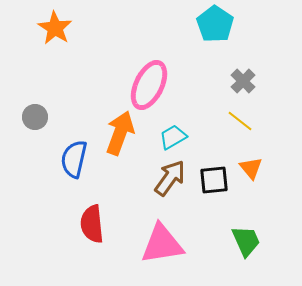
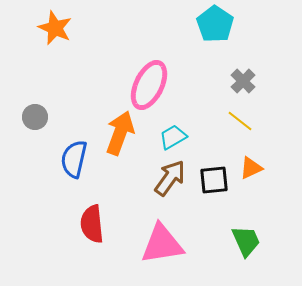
orange star: rotated 8 degrees counterclockwise
orange triangle: rotated 45 degrees clockwise
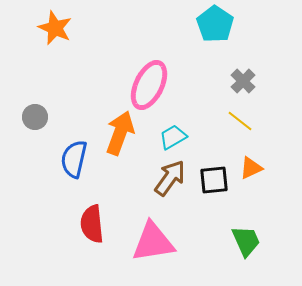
pink triangle: moved 9 px left, 2 px up
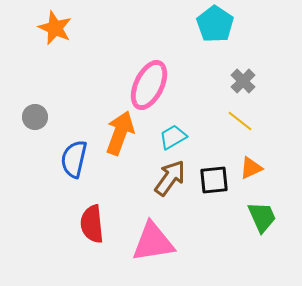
green trapezoid: moved 16 px right, 24 px up
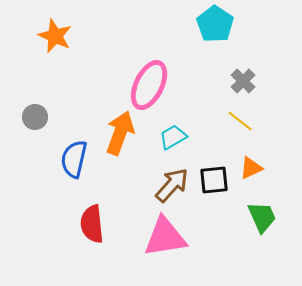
orange star: moved 8 px down
brown arrow: moved 2 px right, 7 px down; rotated 6 degrees clockwise
pink triangle: moved 12 px right, 5 px up
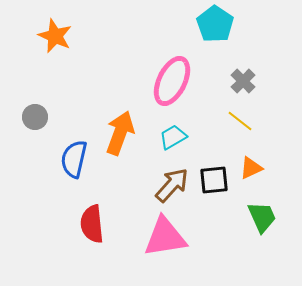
pink ellipse: moved 23 px right, 4 px up
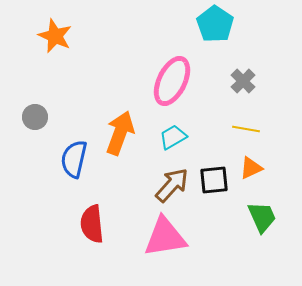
yellow line: moved 6 px right, 8 px down; rotated 28 degrees counterclockwise
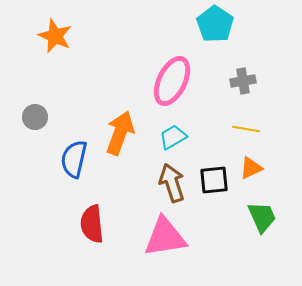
gray cross: rotated 35 degrees clockwise
brown arrow: moved 2 px up; rotated 60 degrees counterclockwise
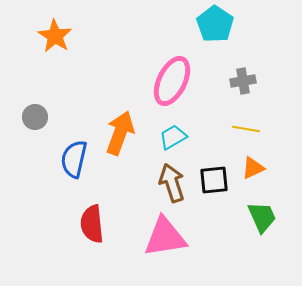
orange star: rotated 8 degrees clockwise
orange triangle: moved 2 px right
